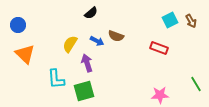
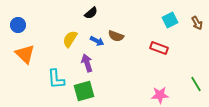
brown arrow: moved 6 px right, 2 px down
yellow semicircle: moved 5 px up
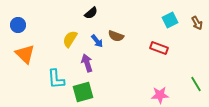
blue arrow: rotated 24 degrees clockwise
green square: moved 1 px left, 1 px down
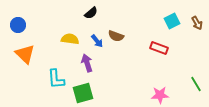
cyan square: moved 2 px right, 1 px down
yellow semicircle: rotated 66 degrees clockwise
green square: moved 1 px down
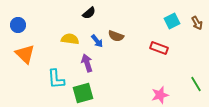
black semicircle: moved 2 px left
pink star: rotated 12 degrees counterclockwise
